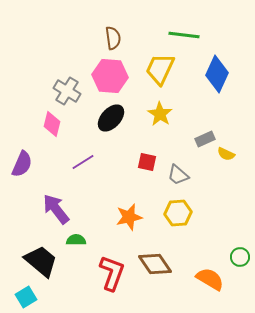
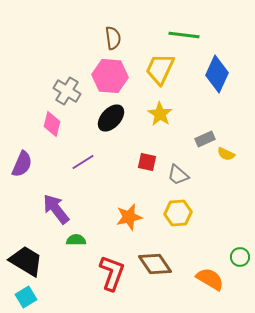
black trapezoid: moved 15 px left; rotated 9 degrees counterclockwise
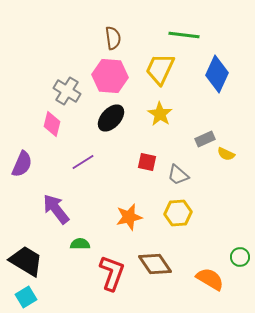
green semicircle: moved 4 px right, 4 px down
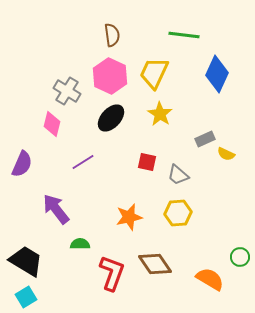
brown semicircle: moved 1 px left, 3 px up
yellow trapezoid: moved 6 px left, 4 px down
pink hexagon: rotated 20 degrees clockwise
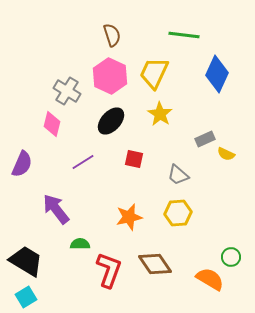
brown semicircle: rotated 10 degrees counterclockwise
black ellipse: moved 3 px down
red square: moved 13 px left, 3 px up
green circle: moved 9 px left
red L-shape: moved 3 px left, 3 px up
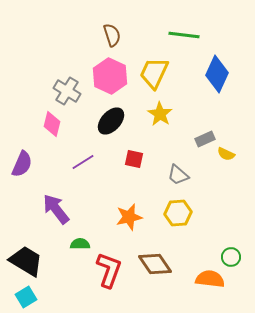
orange semicircle: rotated 24 degrees counterclockwise
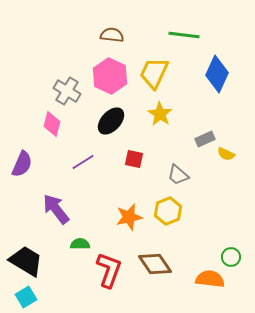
brown semicircle: rotated 65 degrees counterclockwise
yellow hexagon: moved 10 px left, 2 px up; rotated 16 degrees counterclockwise
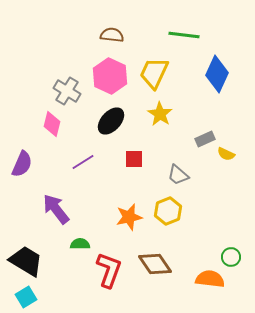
red square: rotated 12 degrees counterclockwise
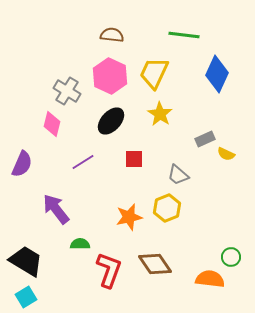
yellow hexagon: moved 1 px left, 3 px up
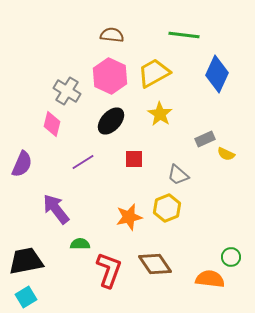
yellow trapezoid: rotated 36 degrees clockwise
black trapezoid: rotated 42 degrees counterclockwise
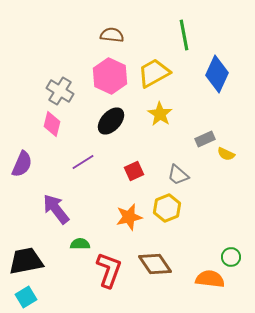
green line: rotated 72 degrees clockwise
gray cross: moved 7 px left
red square: moved 12 px down; rotated 24 degrees counterclockwise
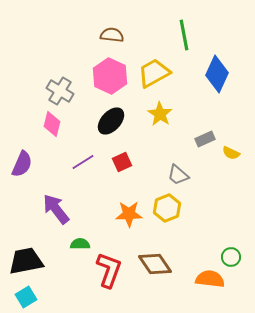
yellow semicircle: moved 5 px right, 1 px up
red square: moved 12 px left, 9 px up
orange star: moved 3 px up; rotated 12 degrees clockwise
